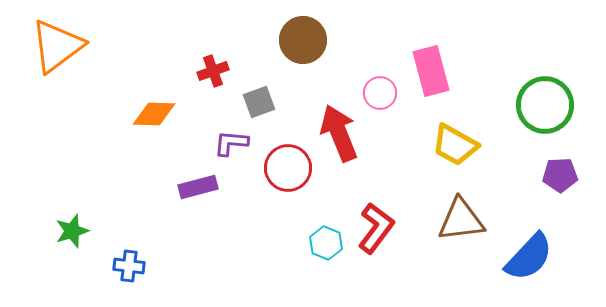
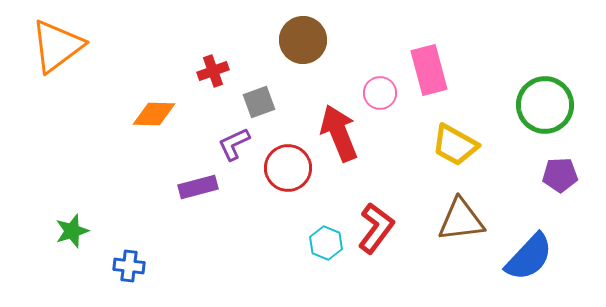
pink rectangle: moved 2 px left, 1 px up
purple L-shape: moved 3 px right, 1 px down; rotated 30 degrees counterclockwise
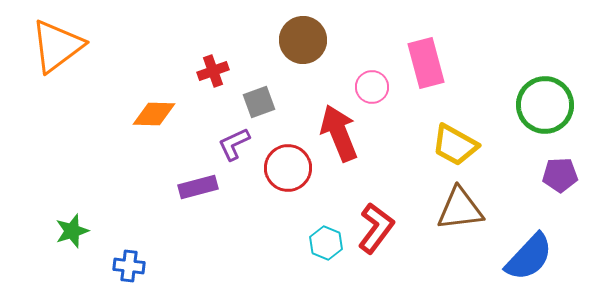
pink rectangle: moved 3 px left, 7 px up
pink circle: moved 8 px left, 6 px up
brown triangle: moved 1 px left, 11 px up
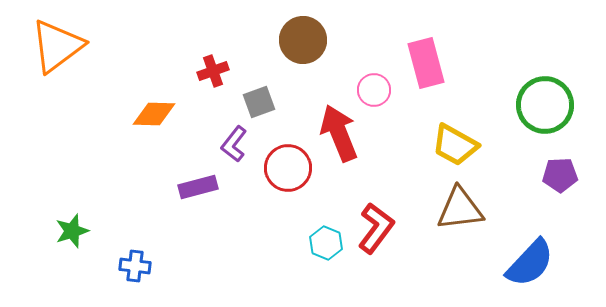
pink circle: moved 2 px right, 3 px down
purple L-shape: rotated 27 degrees counterclockwise
blue semicircle: moved 1 px right, 6 px down
blue cross: moved 6 px right
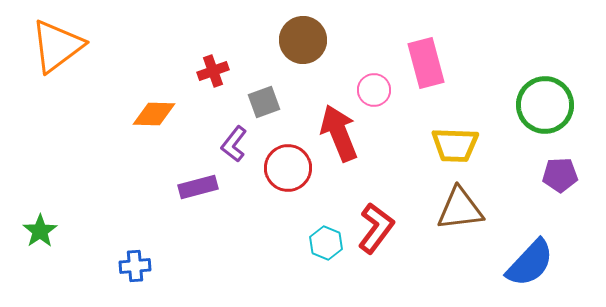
gray square: moved 5 px right
yellow trapezoid: rotated 27 degrees counterclockwise
green star: moved 32 px left; rotated 16 degrees counterclockwise
blue cross: rotated 12 degrees counterclockwise
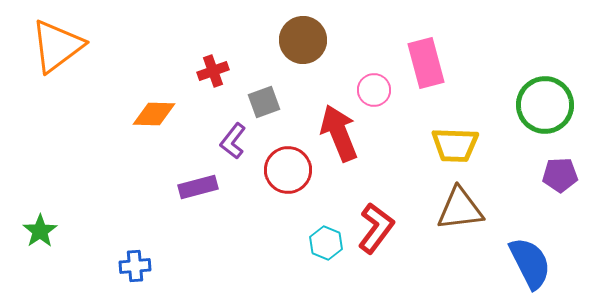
purple L-shape: moved 1 px left, 3 px up
red circle: moved 2 px down
blue semicircle: rotated 70 degrees counterclockwise
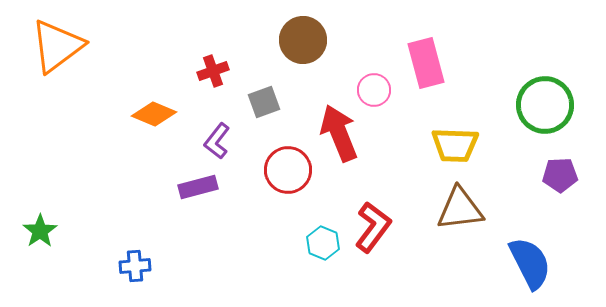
orange diamond: rotated 21 degrees clockwise
purple L-shape: moved 16 px left
red L-shape: moved 3 px left, 1 px up
cyan hexagon: moved 3 px left
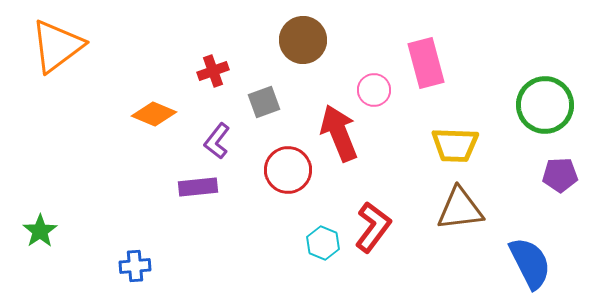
purple rectangle: rotated 9 degrees clockwise
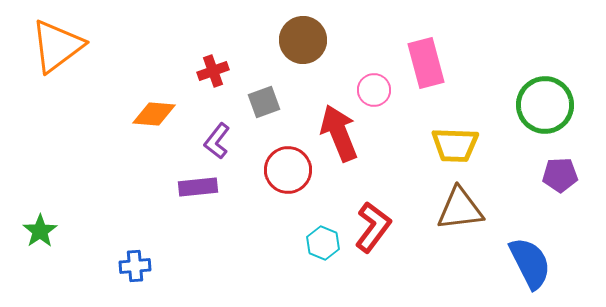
orange diamond: rotated 18 degrees counterclockwise
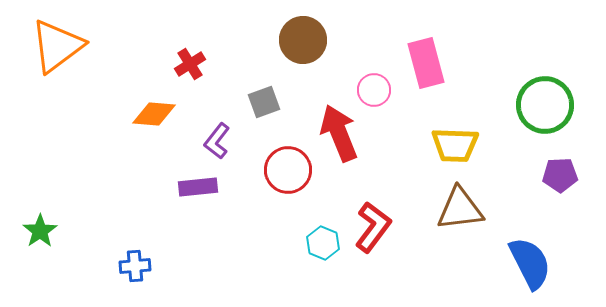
red cross: moved 23 px left, 7 px up; rotated 12 degrees counterclockwise
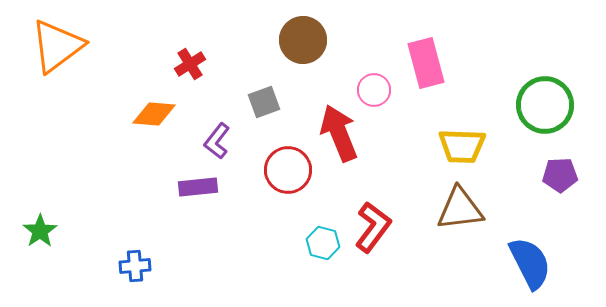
yellow trapezoid: moved 7 px right, 1 px down
cyan hexagon: rotated 8 degrees counterclockwise
